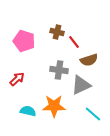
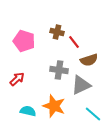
orange star: rotated 20 degrees clockwise
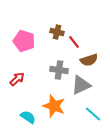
cyan semicircle: moved 6 px down; rotated 21 degrees clockwise
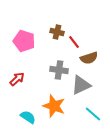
brown semicircle: moved 2 px up
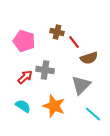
gray cross: moved 14 px left
red arrow: moved 8 px right, 2 px up
gray triangle: rotated 20 degrees counterclockwise
cyan semicircle: moved 5 px left, 11 px up
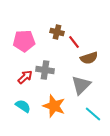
pink pentagon: rotated 20 degrees counterclockwise
